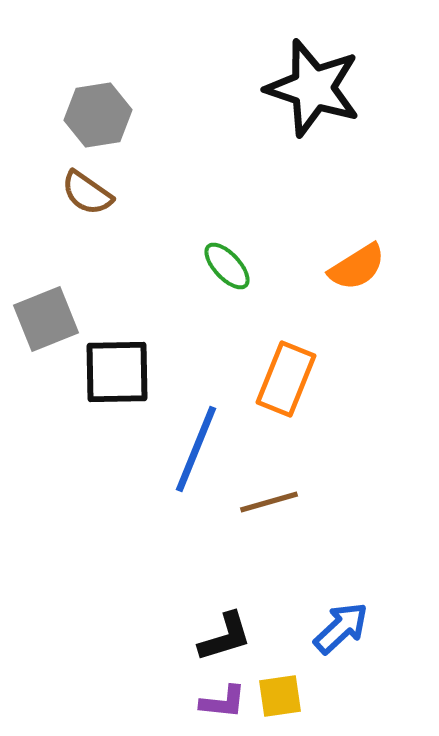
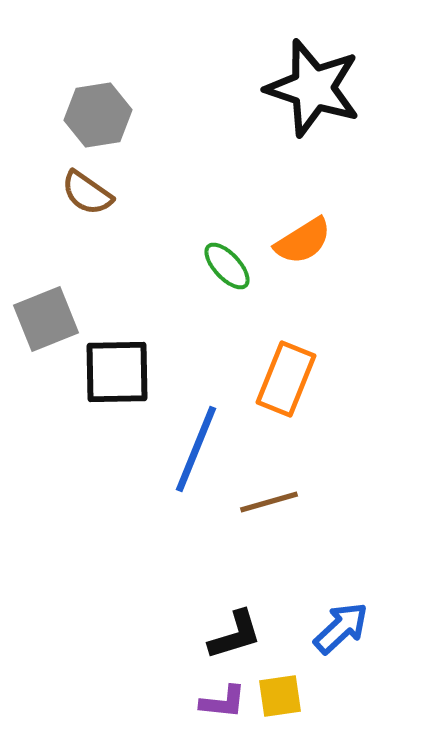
orange semicircle: moved 54 px left, 26 px up
black L-shape: moved 10 px right, 2 px up
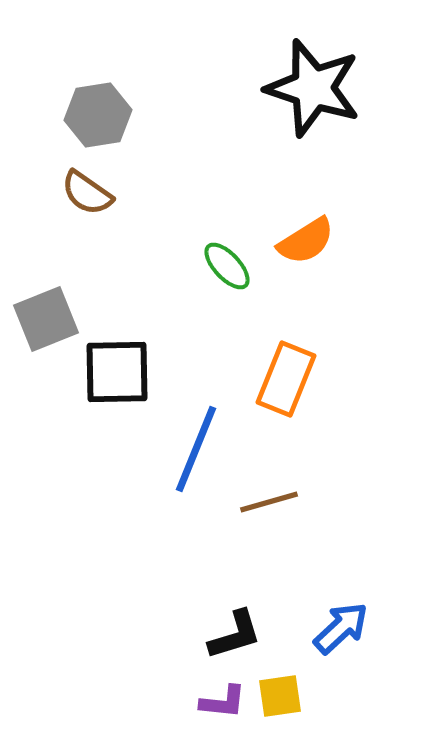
orange semicircle: moved 3 px right
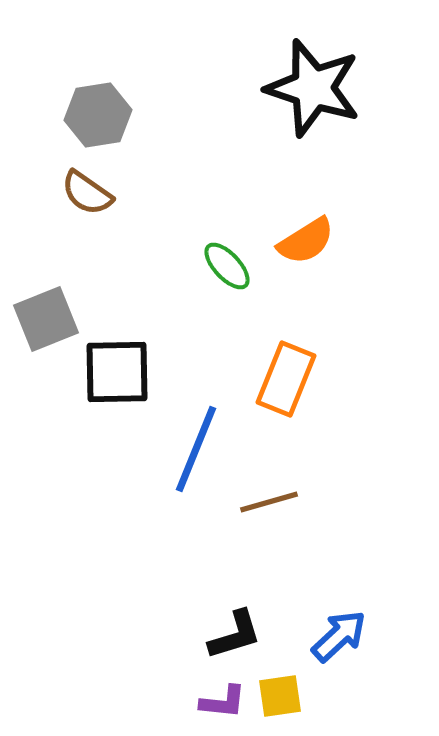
blue arrow: moved 2 px left, 8 px down
